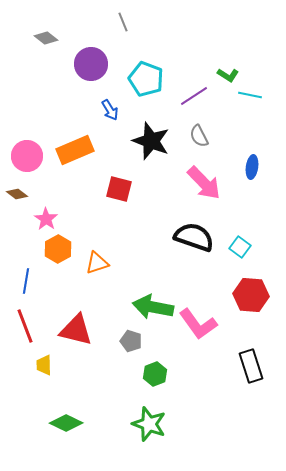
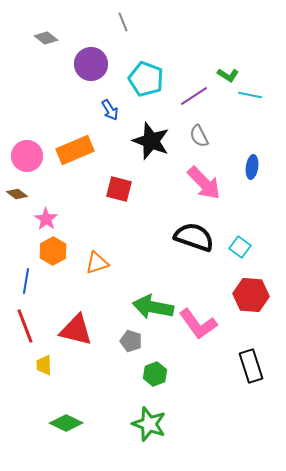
orange hexagon: moved 5 px left, 2 px down
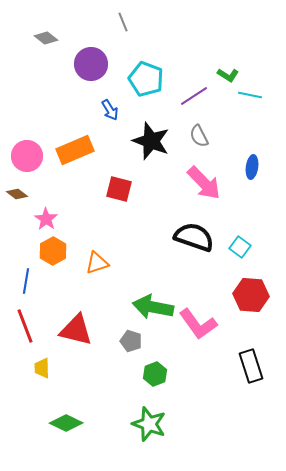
yellow trapezoid: moved 2 px left, 3 px down
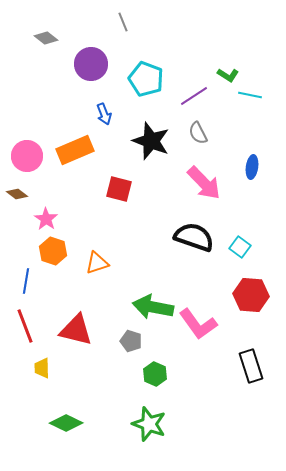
blue arrow: moved 6 px left, 4 px down; rotated 10 degrees clockwise
gray semicircle: moved 1 px left, 3 px up
orange hexagon: rotated 12 degrees counterclockwise
green hexagon: rotated 15 degrees counterclockwise
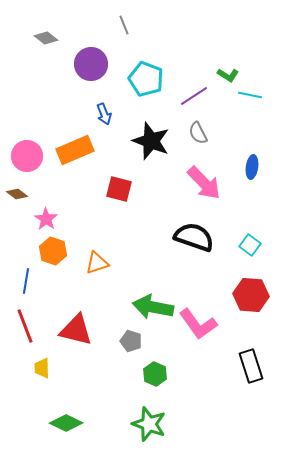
gray line: moved 1 px right, 3 px down
cyan square: moved 10 px right, 2 px up
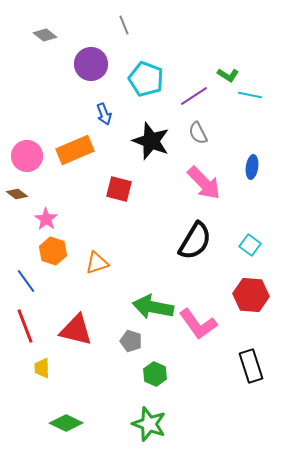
gray diamond: moved 1 px left, 3 px up
black semicircle: moved 1 px right, 4 px down; rotated 102 degrees clockwise
blue line: rotated 45 degrees counterclockwise
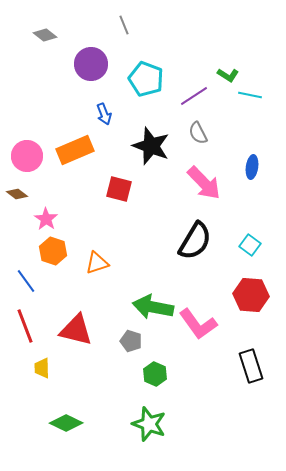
black star: moved 5 px down
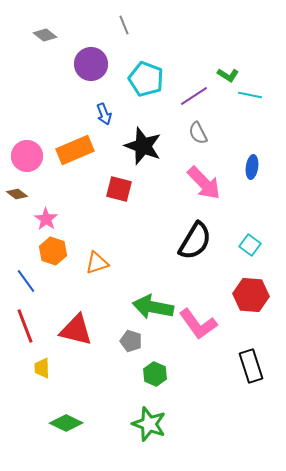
black star: moved 8 px left
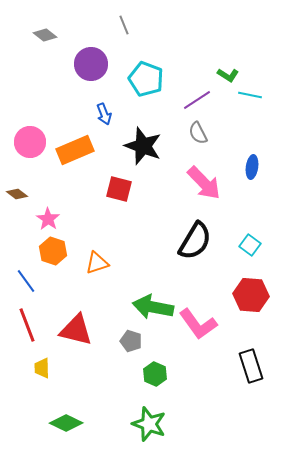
purple line: moved 3 px right, 4 px down
pink circle: moved 3 px right, 14 px up
pink star: moved 2 px right
red line: moved 2 px right, 1 px up
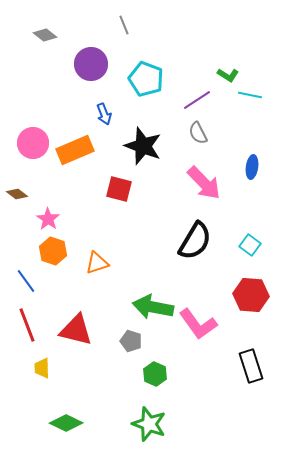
pink circle: moved 3 px right, 1 px down
